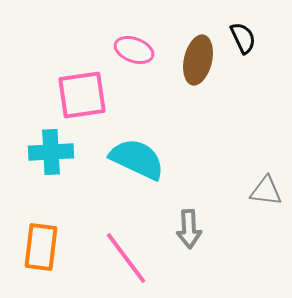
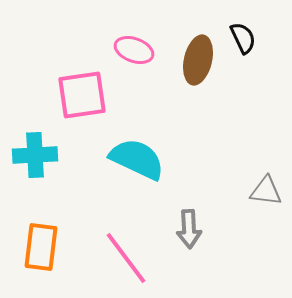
cyan cross: moved 16 px left, 3 px down
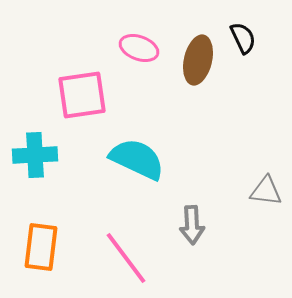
pink ellipse: moved 5 px right, 2 px up
gray arrow: moved 3 px right, 4 px up
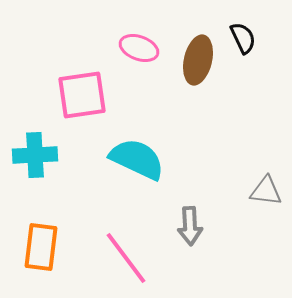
gray arrow: moved 2 px left, 1 px down
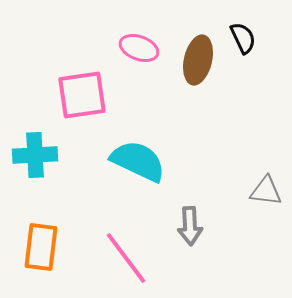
cyan semicircle: moved 1 px right, 2 px down
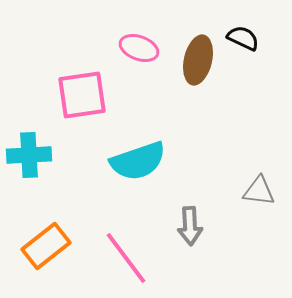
black semicircle: rotated 40 degrees counterclockwise
cyan cross: moved 6 px left
cyan semicircle: rotated 136 degrees clockwise
gray triangle: moved 7 px left
orange rectangle: moved 5 px right, 1 px up; rotated 45 degrees clockwise
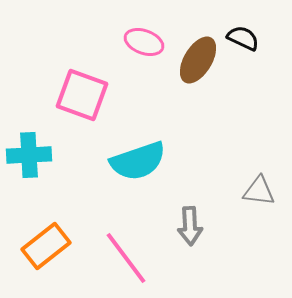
pink ellipse: moved 5 px right, 6 px up
brown ellipse: rotated 18 degrees clockwise
pink square: rotated 28 degrees clockwise
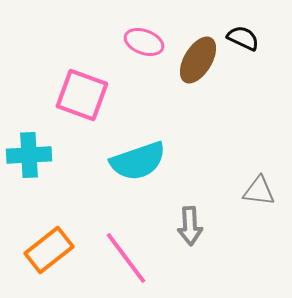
orange rectangle: moved 3 px right, 4 px down
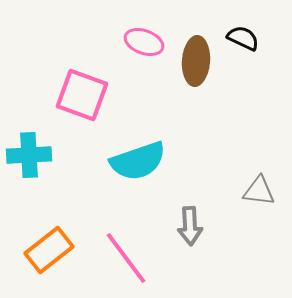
brown ellipse: moved 2 px left, 1 px down; rotated 27 degrees counterclockwise
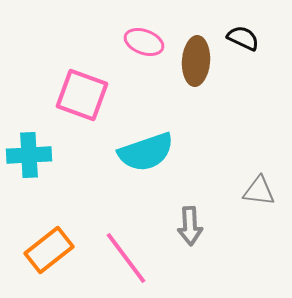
cyan semicircle: moved 8 px right, 9 px up
